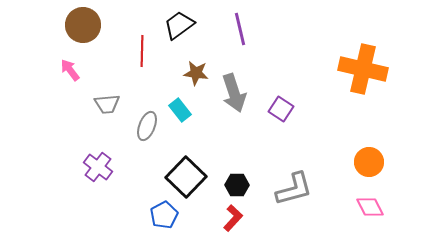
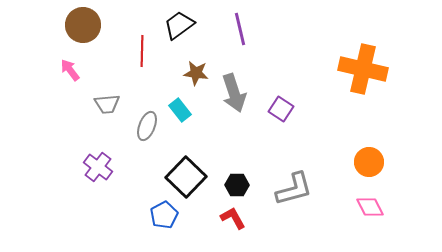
red L-shape: rotated 72 degrees counterclockwise
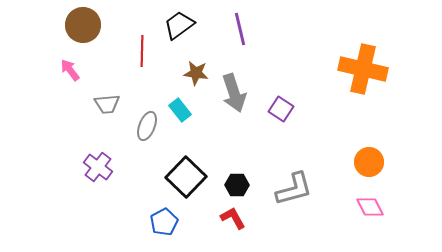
blue pentagon: moved 7 px down
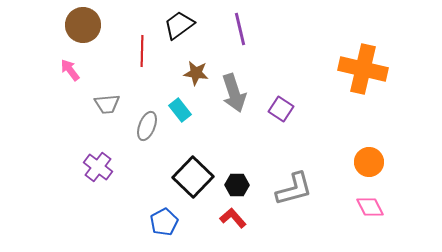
black square: moved 7 px right
red L-shape: rotated 12 degrees counterclockwise
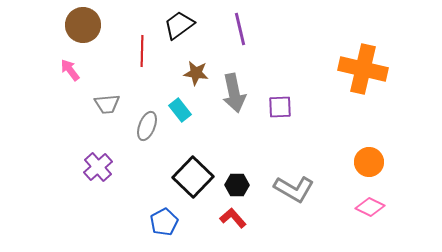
gray arrow: rotated 6 degrees clockwise
purple square: moved 1 px left, 2 px up; rotated 35 degrees counterclockwise
purple cross: rotated 12 degrees clockwise
gray L-shape: rotated 45 degrees clockwise
pink diamond: rotated 36 degrees counterclockwise
